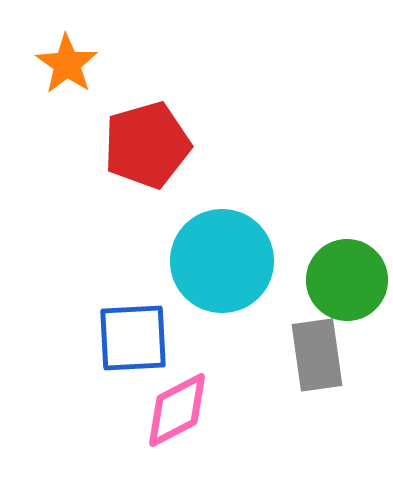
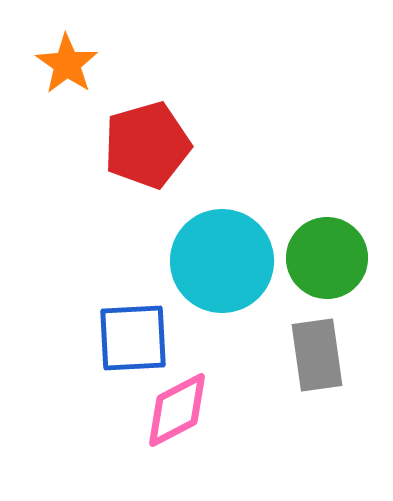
green circle: moved 20 px left, 22 px up
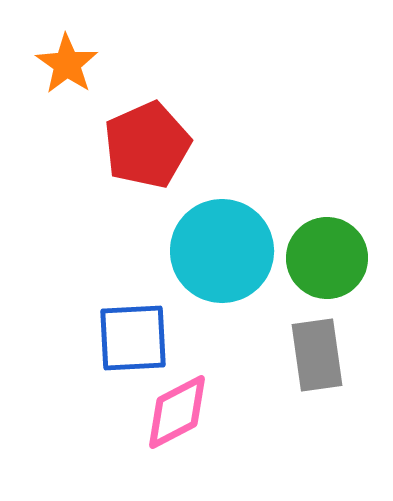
red pentagon: rotated 8 degrees counterclockwise
cyan circle: moved 10 px up
pink diamond: moved 2 px down
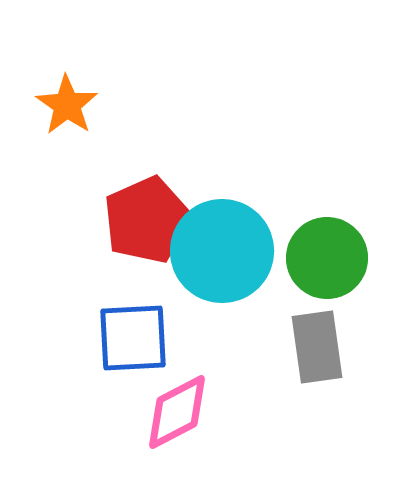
orange star: moved 41 px down
red pentagon: moved 75 px down
gray rectangle: moved 8 px up
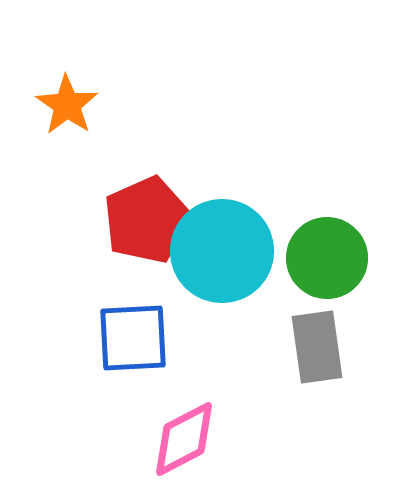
pink diamond: moved 7 px right, 27 px down
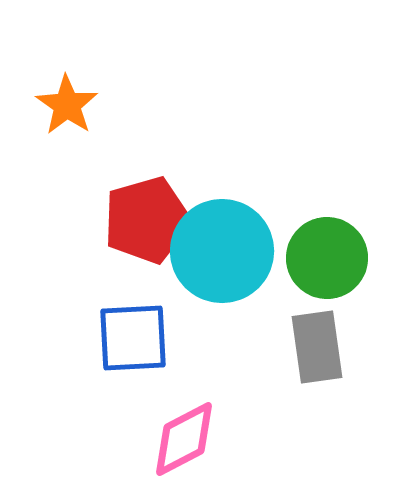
red pentagon: rotated 8 degrees clockwise
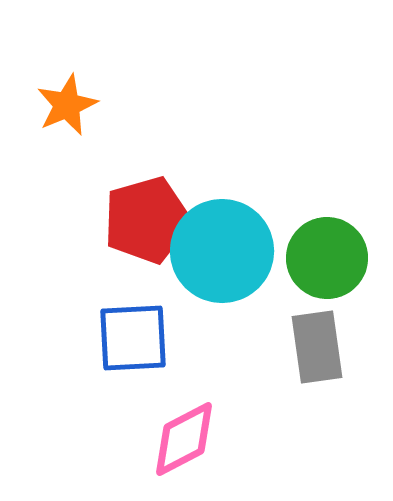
orange star: rotated 14 degrees clockwise
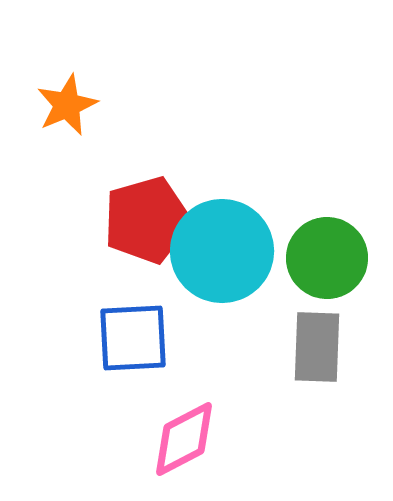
gray rectangle: rotated 10 degrees clockwise
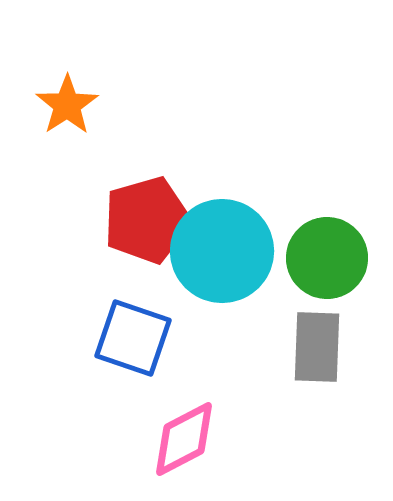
orange star: rotated 10 degrees counterclockwise
blue square: rotated 22 degrees clockwise
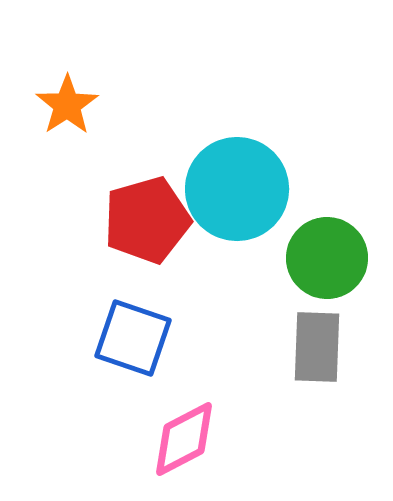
cyan circle: moved 15 px right, 62 px up
